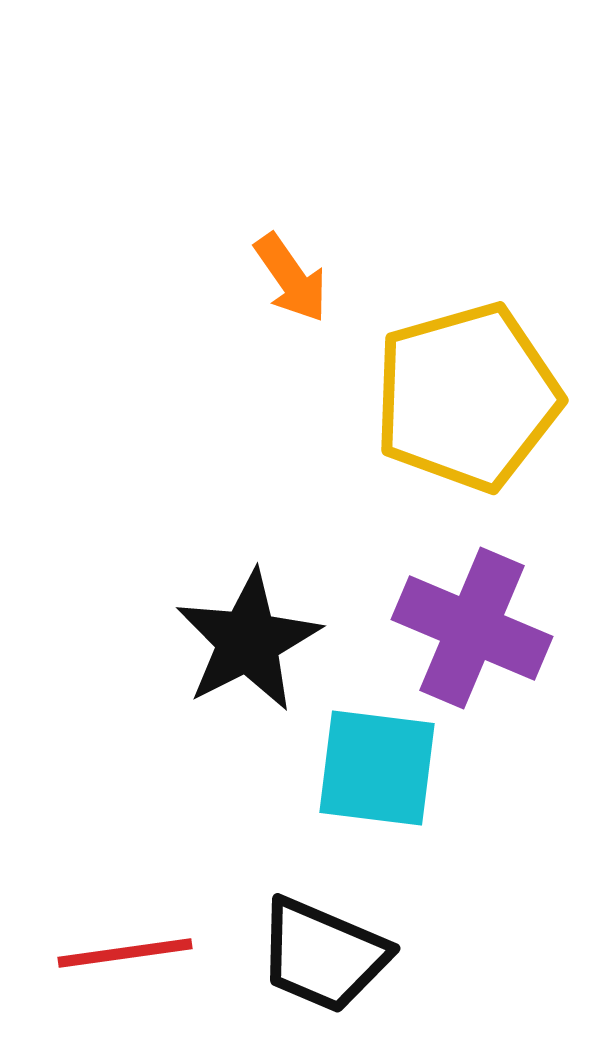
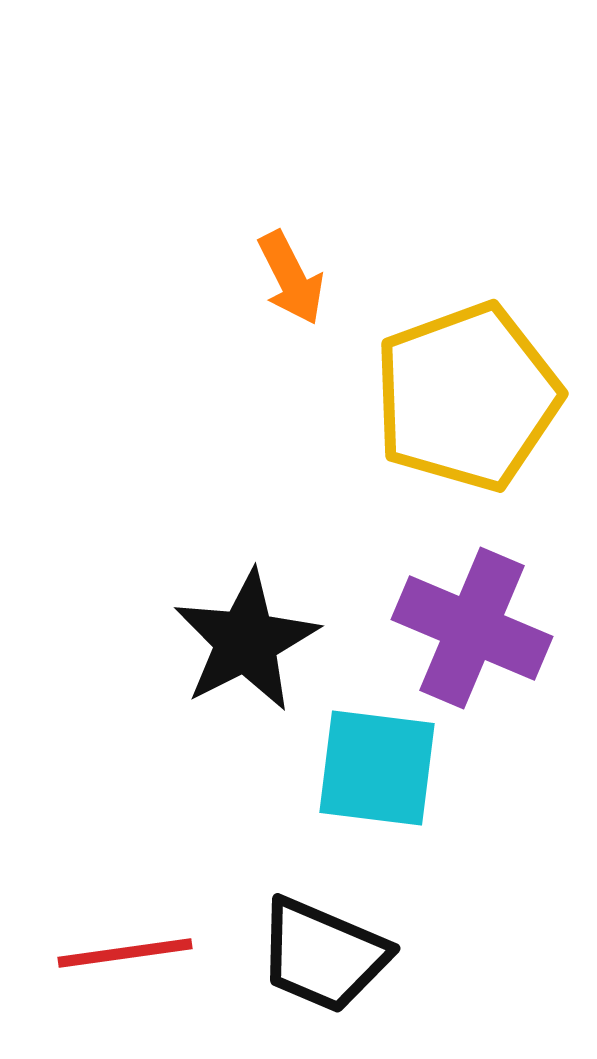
orange arrow: rotated 8 degrees clockwise
yellow pentagon: rotated 4 degrees counterclockwise
black star: moved 2 px left
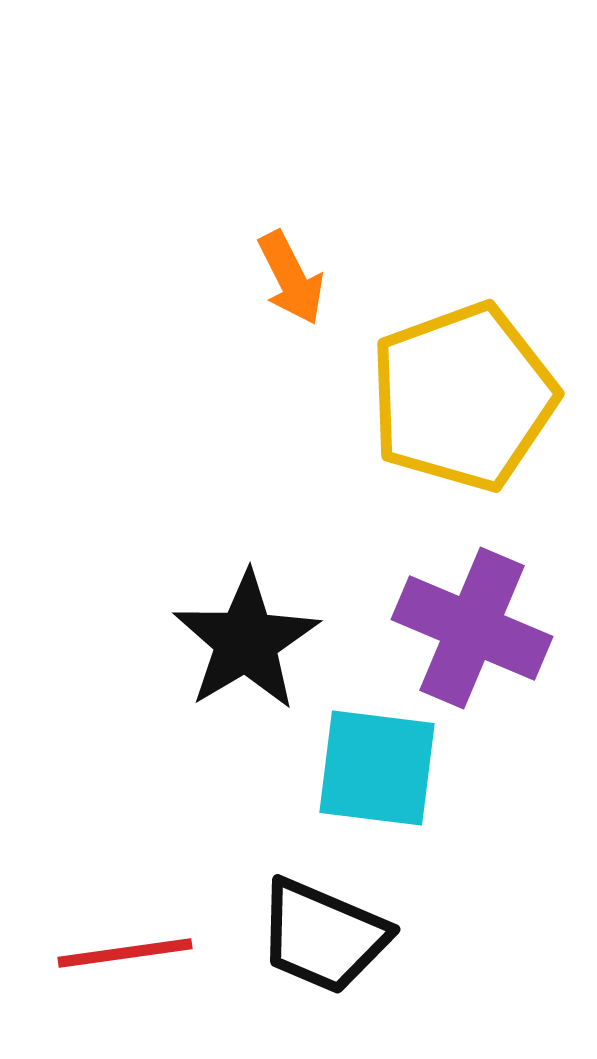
yellow pentagon: moved 4 px left
black star: rotated 4 degrees counterclockwise
black trapezoid: moved 19 px up
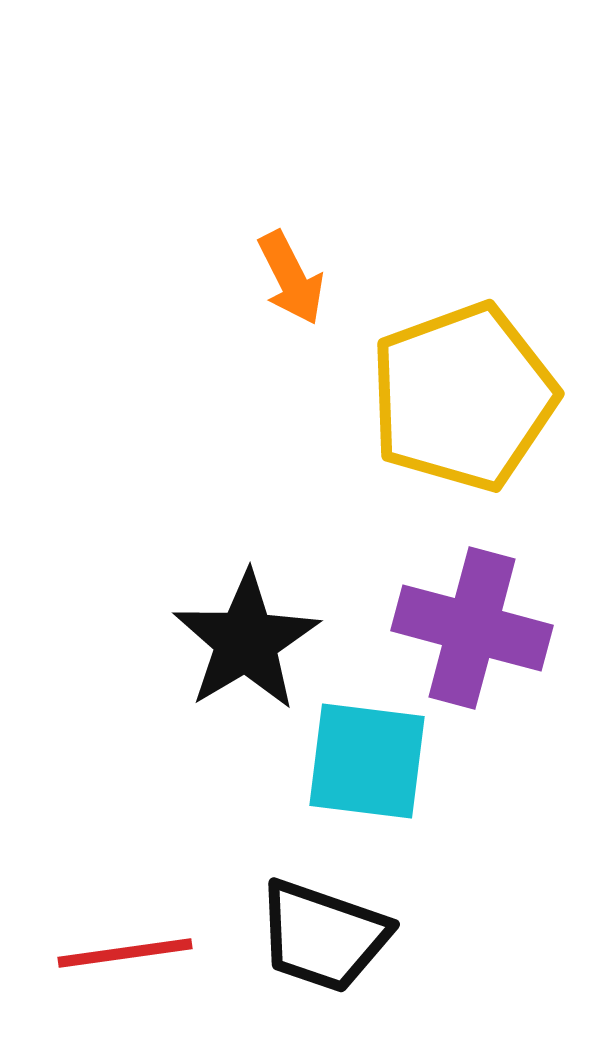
purple cross: rotated 8 degrees counterclockwise
cyan square: moved 10 px left, 7 px up
black trapezoid: rotated 4 degrees counterclockwise
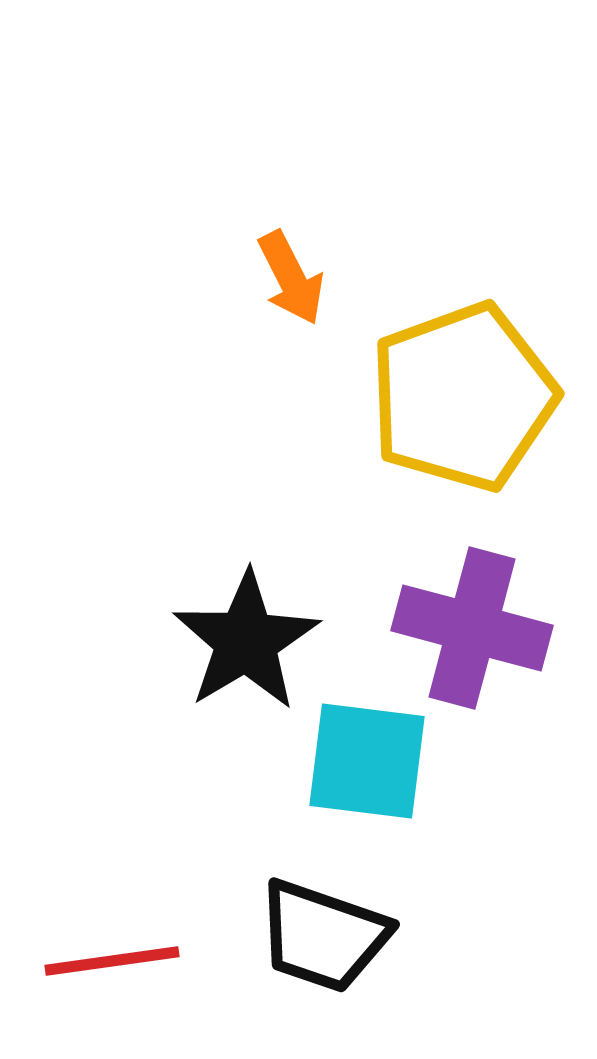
red line: moved 13 px left, 8 px down
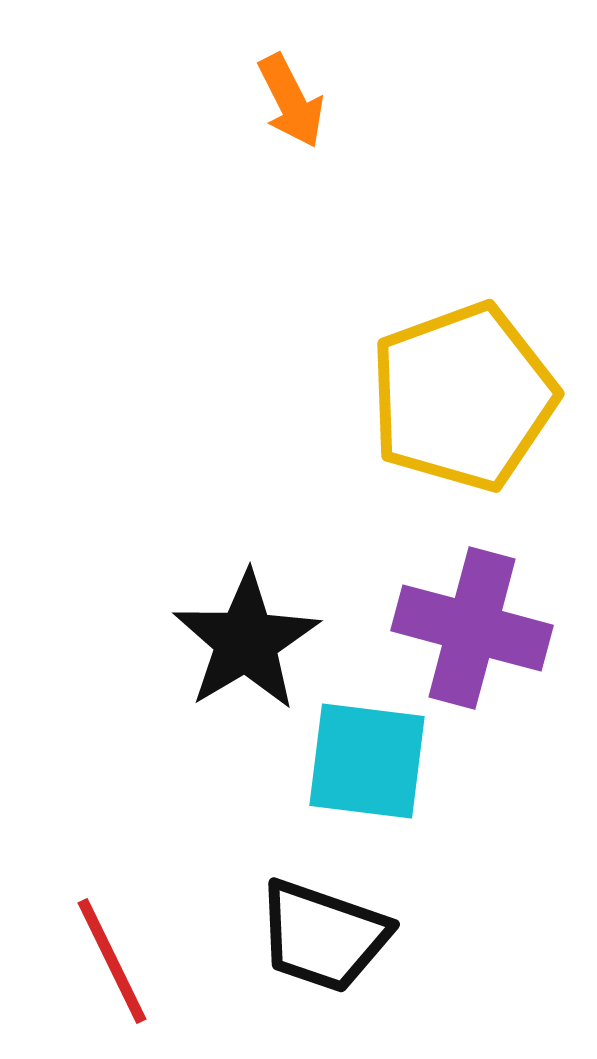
orange arrow: moved 177 px up
red line: rotated 72 degrees clockwise
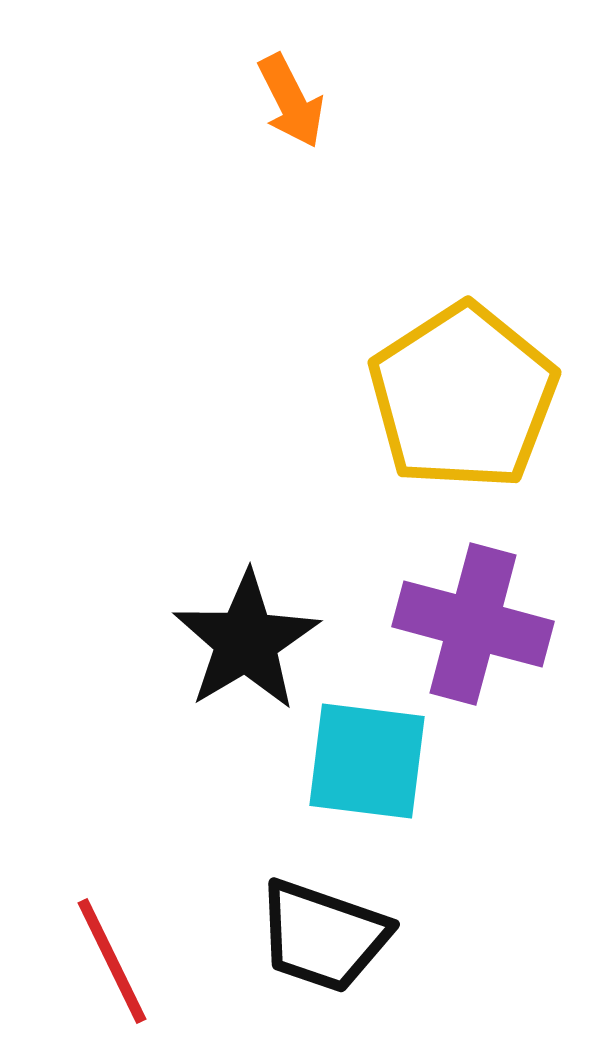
yellow pentagon: rotated 13 degrees counterclockwise
purple cross: moved 1 px right, 4 px up
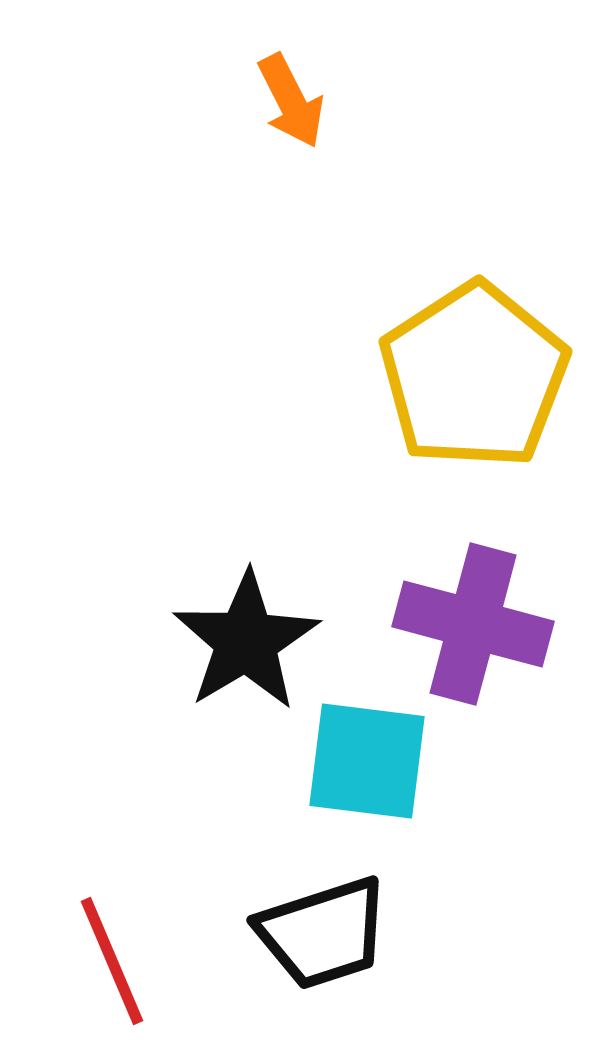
yellow pentagon: moved 11 px right, 21 px up
black trapezoid: moved 3 px up; rotated 37 degrees counterclockwise
red line: rotated 3 degrees clockwise
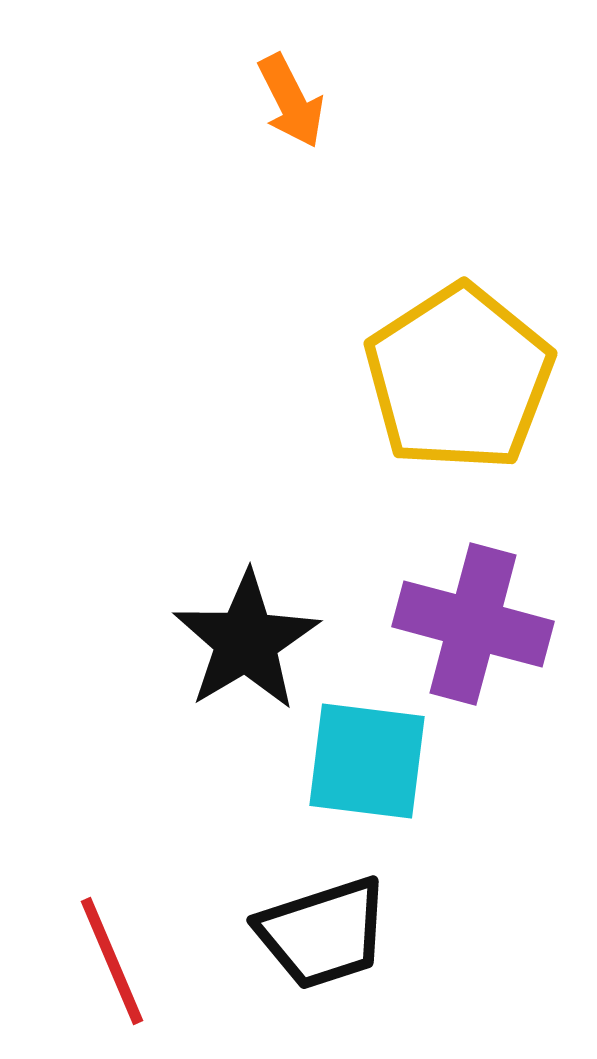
yellow pentagon: moved 15 px left, 2 px down
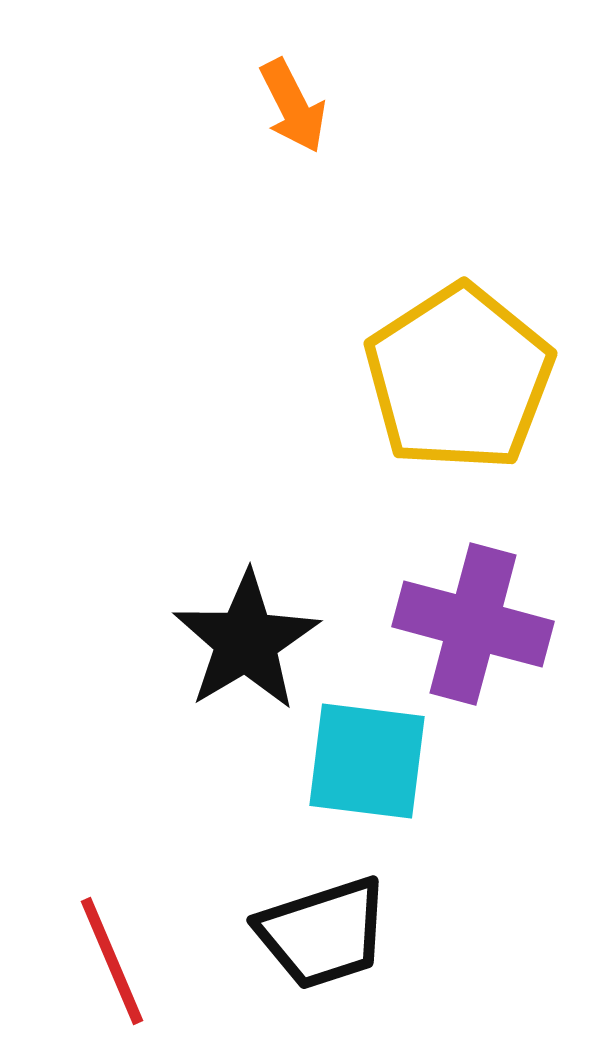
orange arrow: moved 2 px right, 5 px down
